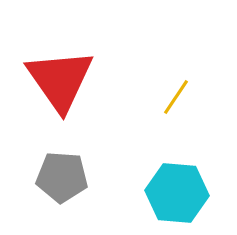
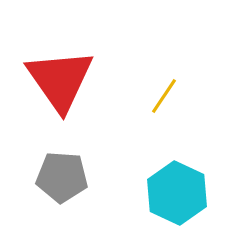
yellow line: moved 12 px left, 1 px up
cyan hexagon: rotated 20 degrees clockwise
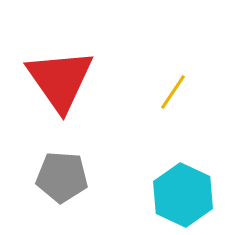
yellow line: moved 9 px right, 4 px up
cyan hexagon: moved 6 px right, 2 px down
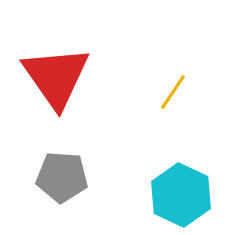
red triangle: moved 4 px left, 3 px up
cyan hexagon: moved 2 px left
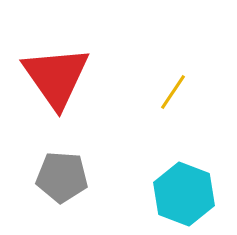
cyan hexagon: moved 3 px right, 1 px up; rotated 4 degrees counterclockwise
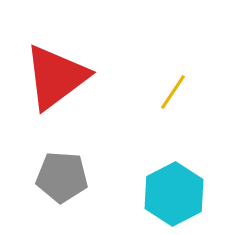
red triangle: rotated 28 degrees clockwise
cyan hexagon: moved 10 px left; rotated 12 degrees clockwise
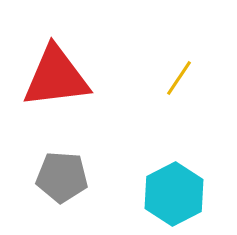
red triangle: rotated 30 degrees clockwise
yellow line: moved 6 px right, 14 px up
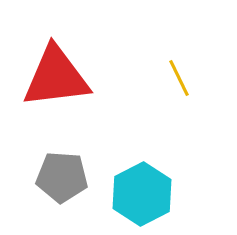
yellow line: rotated 60 degrees counterclockwise
cyan hexagon: moved 32 px left
